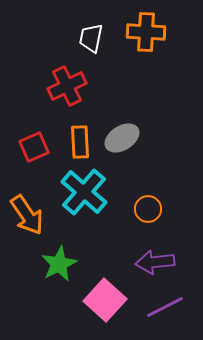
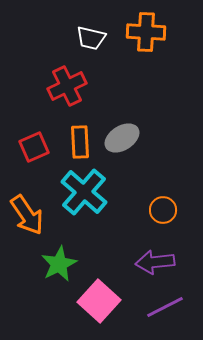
white trapezoid: rotated 88 degrees counterclockwise
orange circle: moved 15 px right, 1 px down
pink square: moved 6 px left, 1 px down
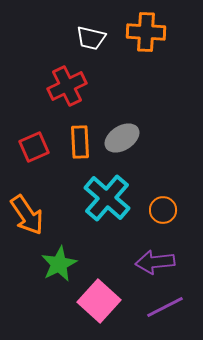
cyan cross: moved 23 px right, 6 px down
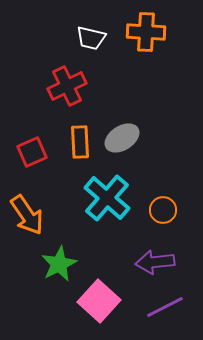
red square: moved 2 px left, 5 px down
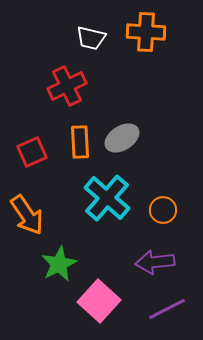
purple line: moved 2 px right, 2 px down
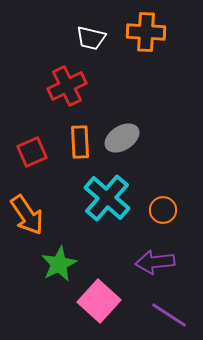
purple line: moved 2 px right, 6 px down; rotated 60 degrees clockwise
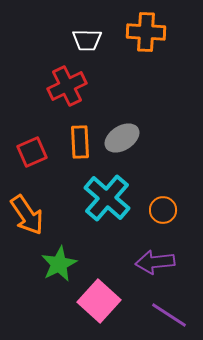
white trapezoid: moved 4 px left, 2 px down; rotated 12 degrees counterclockwise
